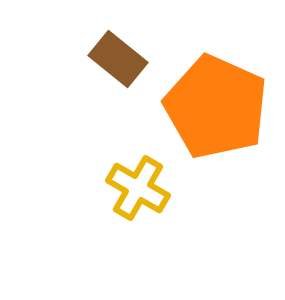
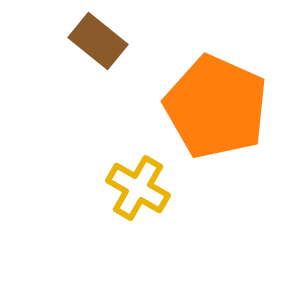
brown rectangle: moved 20 px left, 18 px up
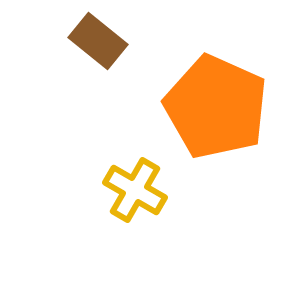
yellow cross: moved 3 px left, 2 px down
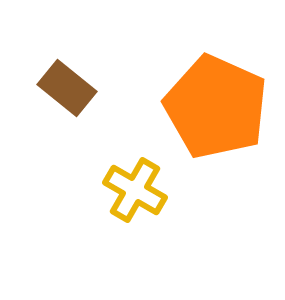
brown rectangle: moved 31 px left, 47 px down
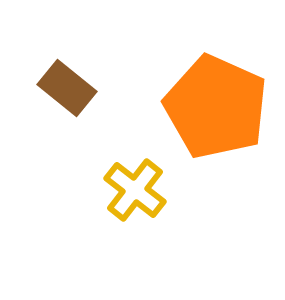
yellow cross: rotated 8 degrees clockwise
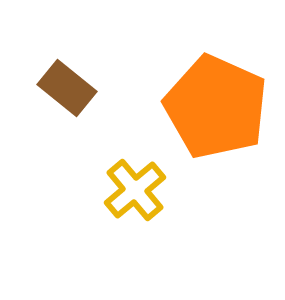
yellow cross: rotated 12 degrees clockwise
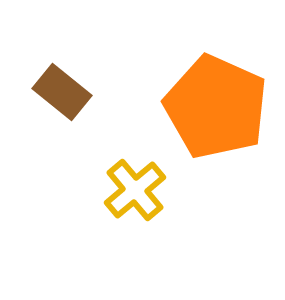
brown rectangle: moved 5 px left, 4 px down
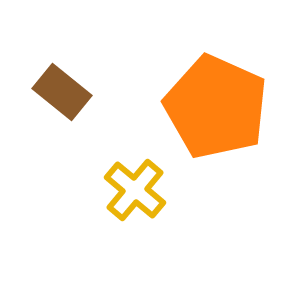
yellow cross: rotated 10 degrees counterclockwise
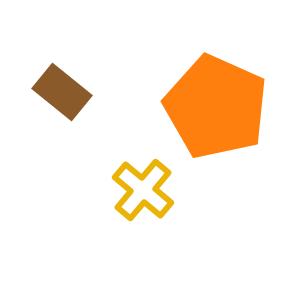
yellow cross: moved 8 px right
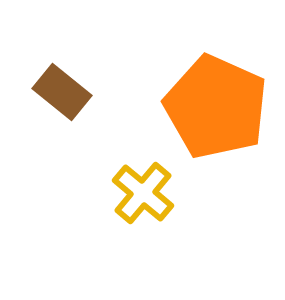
yellow cross: moved 3 px down
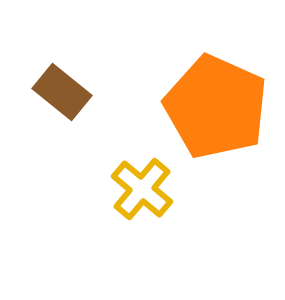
yellow cross: moved 1 px left, 4 px up
